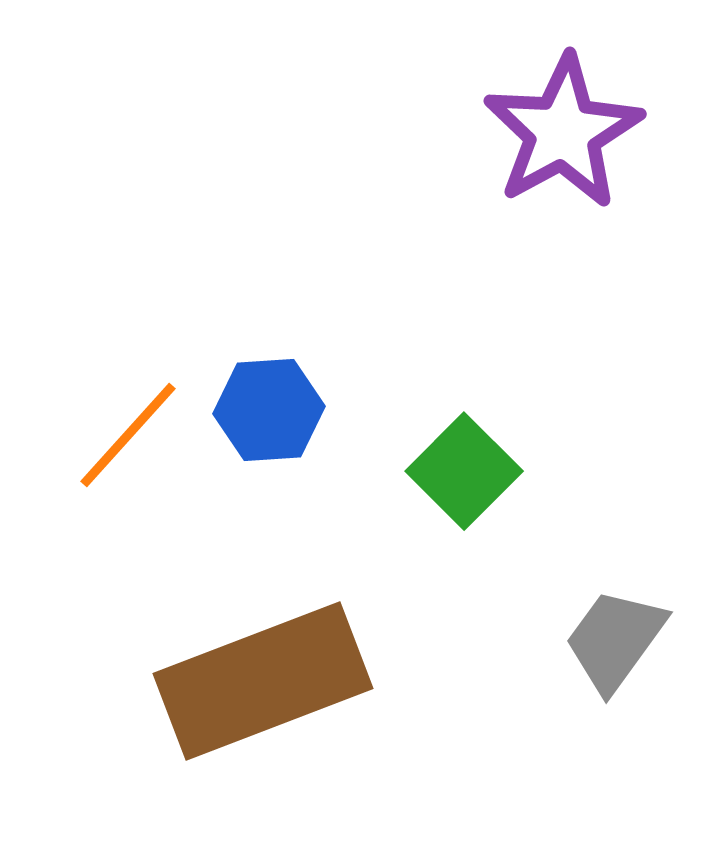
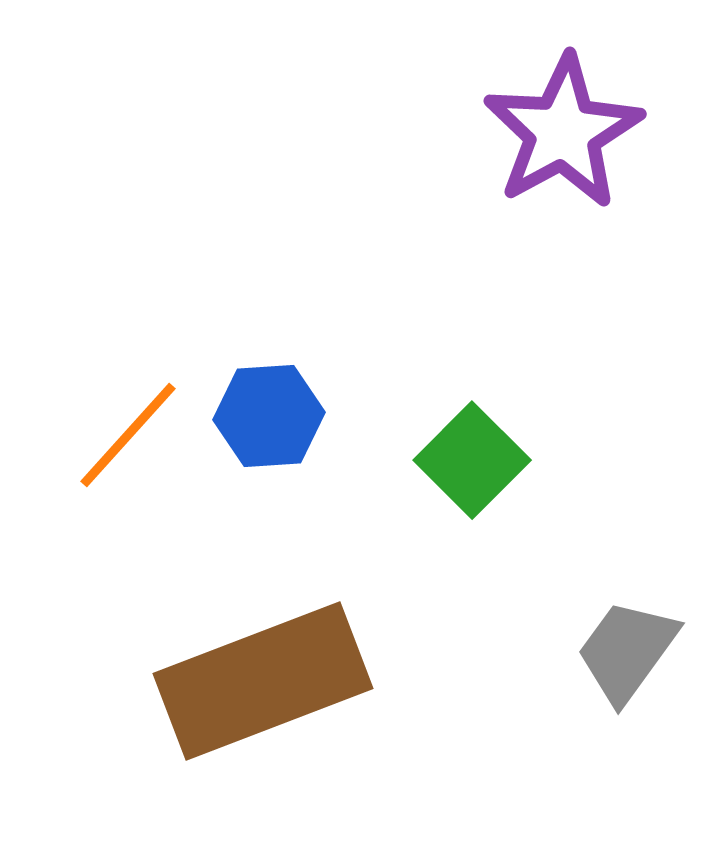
blue hexagon: moved 6 px down
green square: moved 8 px right, 11 px up
gray trapezoid: moved 12 px right, 11 px down
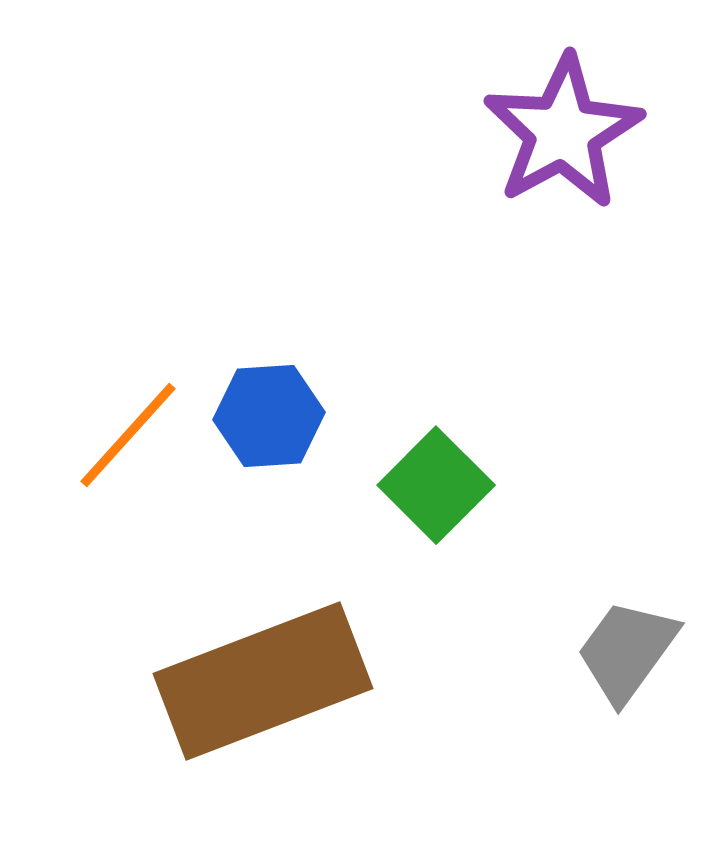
green square: moved 36 px left, 25 px down
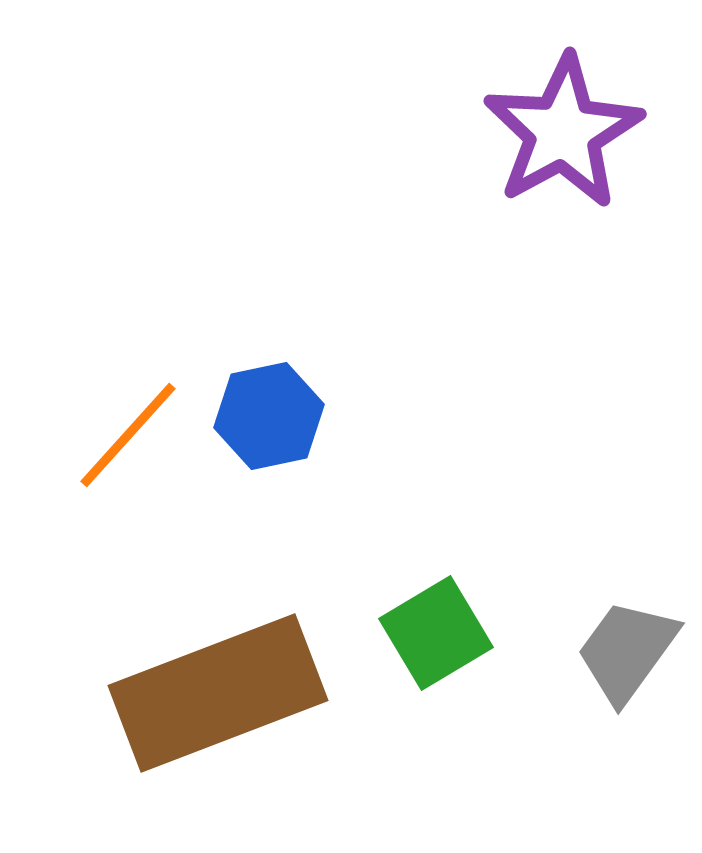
blue hexagon: rotated 8 degrees counterclockwise
green square: moved 148 px down; rotated 14 degrees clockwise
brown rectangle: moved 45 px left, 12 px down
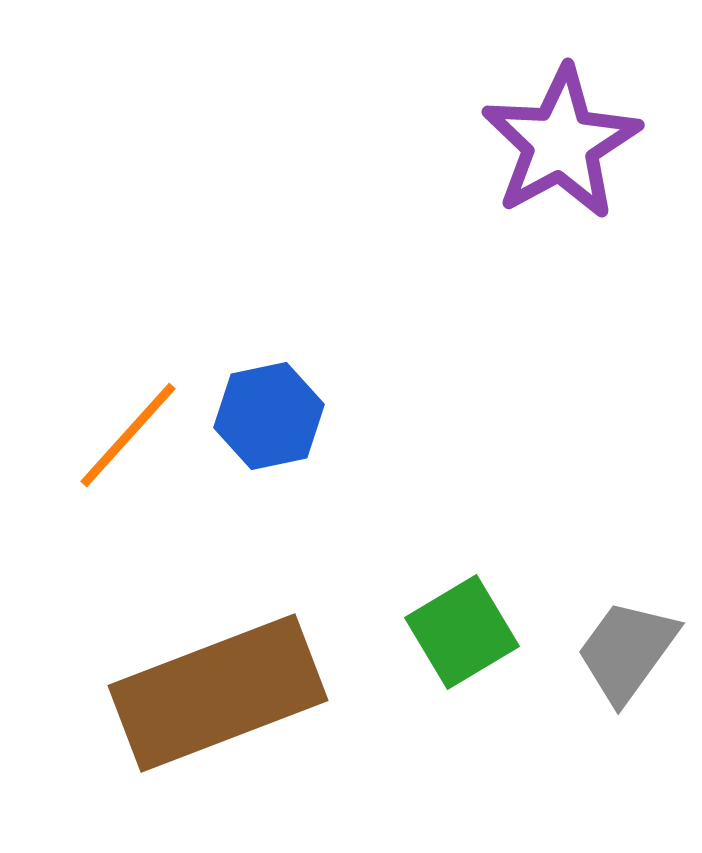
purple star: moved 2 px left, 11 px down
green square: moved 26 px right, 1 px up
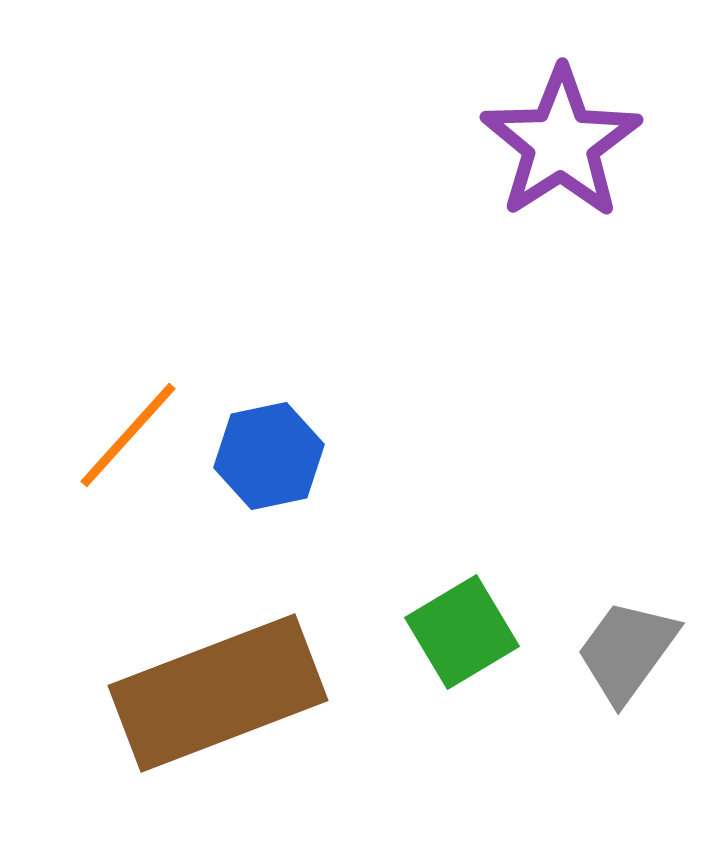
purple star: rotated 4 degrees counterclockwise
blue hexagon: moved 40 px down
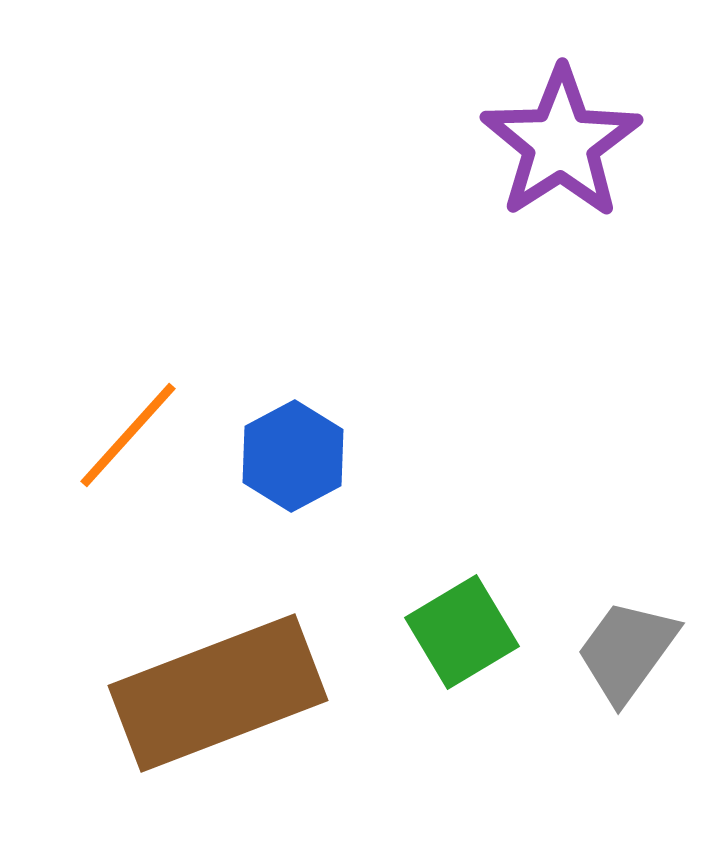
blue hexagon: moved 24 px right; rotated 16 degrees counterclockwise
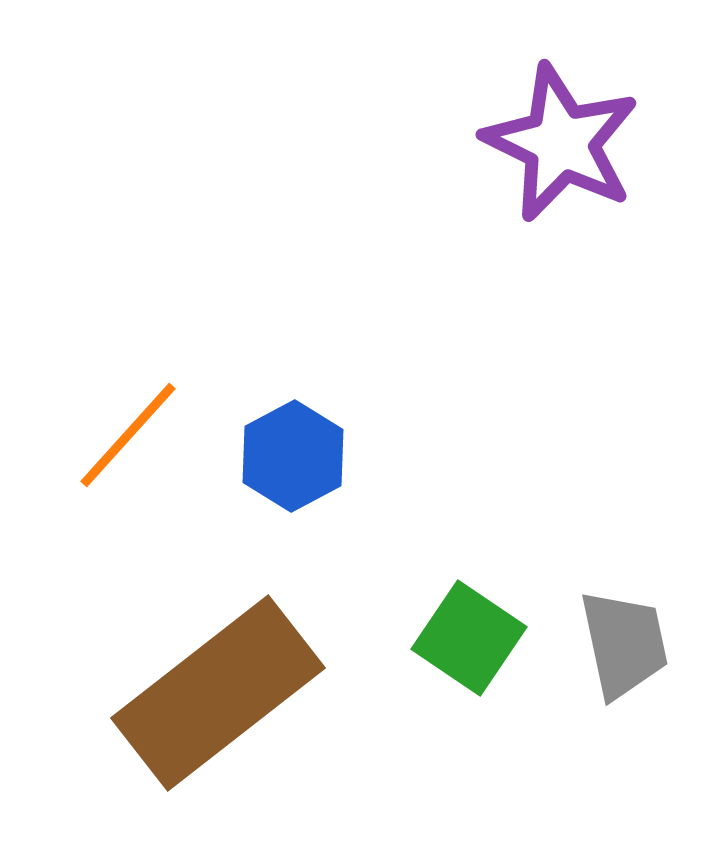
purple star: rotated 13 degrees counterclockwise
green square: moved 7 px right, 6 px down; rotated 25 degrees counterclockwise
gray trapezoid: moved 3 px left, 7 px up; rotated 132 degrees clockwise
brown rectangle: rotated 17 degrees counterclockwise
